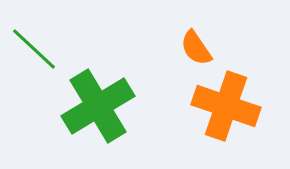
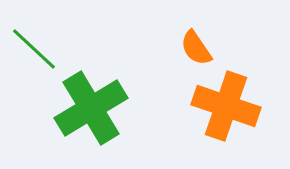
green cross: moved 7 px left, 2 px down
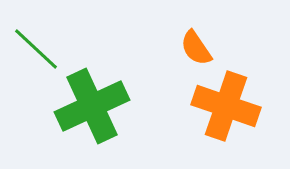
green line: moved 2 px right
green cross: moved 1 px right, 2 px up; rotated 6 degrees clockwise
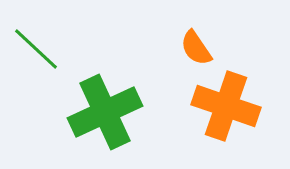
green cross: moved 13 px right, 6 px down
